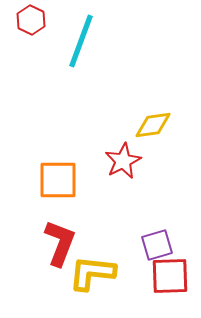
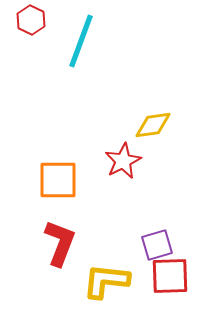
yellow L-shape: moved 14 px right, 8 px down
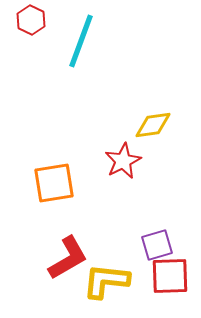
orange square: moved 4 px left, 3 px down; rotated 9 degrees counterclockwise
red L-shape: moved 8 px right, 15 px down; rotated 39 degrees clockwise
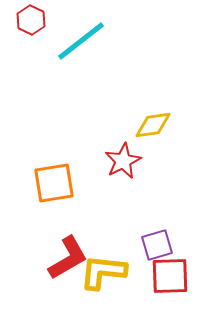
cyan line: rotated 32 degrees clockwise
yellow L-shape: moved 3 px left, 9 px up
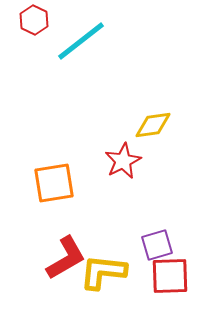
red hexagon: moved 3 px right
red L-shape: moved 2 px left
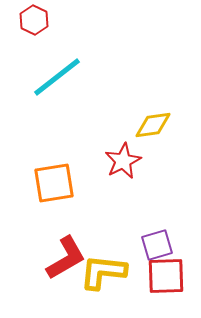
cyan line: moved 24 px left, 36 px down
red square: moved 4 px left
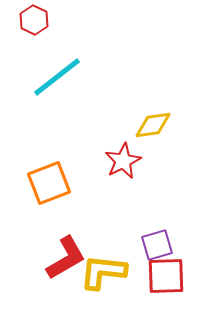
orange square: moved 5 px left; rotated 12 degrees counterclockwise
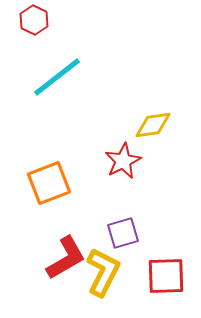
purple square: moved 34 px left, 12 px up
yellow L-shape: rotated 111 degrees clockwise
